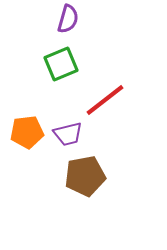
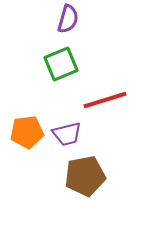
red line: rotated 21 degrees clockwise
purple trapezoid: moved 1 px left
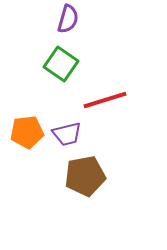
green square: rotated 32 degrees counterclockwise
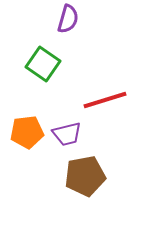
green square: moved 18 px left
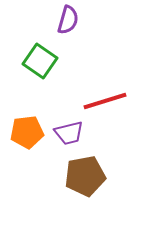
purple semicircle: moved 1 px down
green square: moved 3 px left, 3 px up
red line: moved 1 px down
purple trapezoid: moved 2 px right, 1 px up
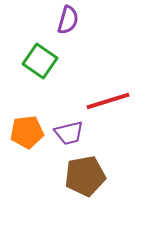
red line: moved 3 px right
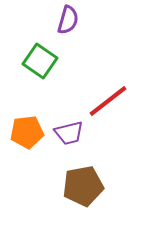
red line: rotated 21 degrees counterclockwise
brown pentagon: moved 2 px left, 10 px down
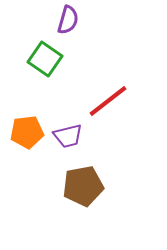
green square: moved 5 px right, 2 px up
purple trapezoid: moved 1 px left, 3 px down
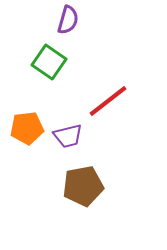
green square: moved 4 px right, 3 px down
orange pentagon: moved 4 px up
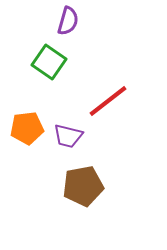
purple semicircle: moved 1 px down
purple trapezoid: rotated 28 degrees clockwise
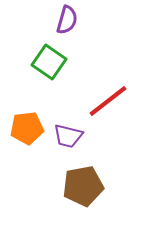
purple semicircle: moved 1 px left, 1 px up
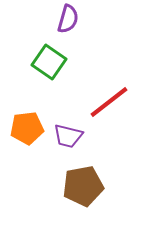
purple semicircle: moved 1 px right, 1 px up
red line: moved 1 px right, 1 px down
